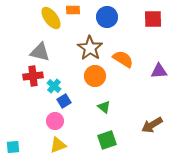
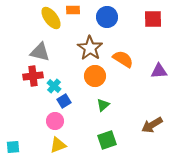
green triangle: moved 1 px left, 2 px up; rotated 40 degrees clockwise
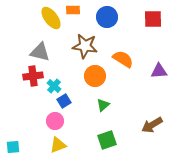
brown star: moved 5 px left, 2 px up; rotated 25 degrees counterclockwise
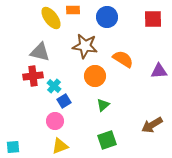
yellow triangle: moved 2 px right, 1 px down
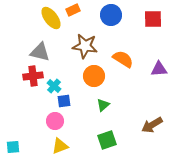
orange rectangle: rotated 24 degrees counterclockwise
blue circle: moved 4 px right, 2 px up
purple triangle: moved 2 px up
orange circle: moved 1 px left
blue square: rotated 24 degrees clockwise
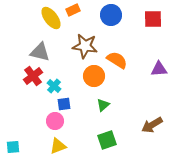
orange semicircle: moved 6 px left, 1 px down
red cross: rotated 30 degrees counterclockwise
blue square: moved 3 px down
yellow triangle: moved 2 px left
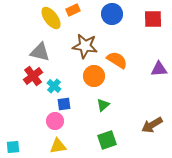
blue circle: moved 1 px right, 1 px up
yellow triangle: rotated 12 degrees clockwise
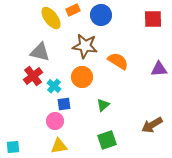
blue circle: moved 11 px left, 1 px down
orange semicircle: moved 1 px right, 1 px down
orange circle: moved 12 px left, 1 px down
yellow triangle: moved 1 px right
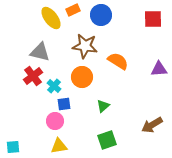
green triangle: moved 1 px down
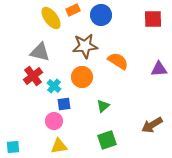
brown star: rotated 15 degrees counterclockwise
pink circle: moved 1 px left
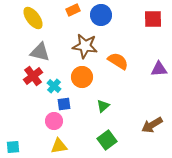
yellow ellipse: moved 18 px left
brown star: rotated 15 degrees clockwise
green square: rotated 18 degrees counterclockwise
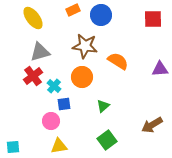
gray triangle: rotated 30 degrees counterclockwise
purple triangle: moved 1 px right
pink circle: moved 3 px left
